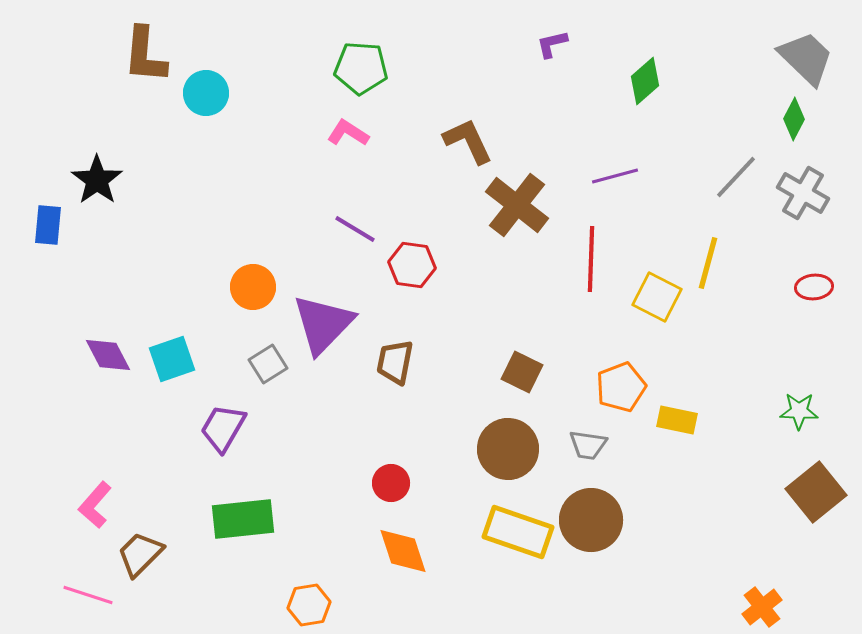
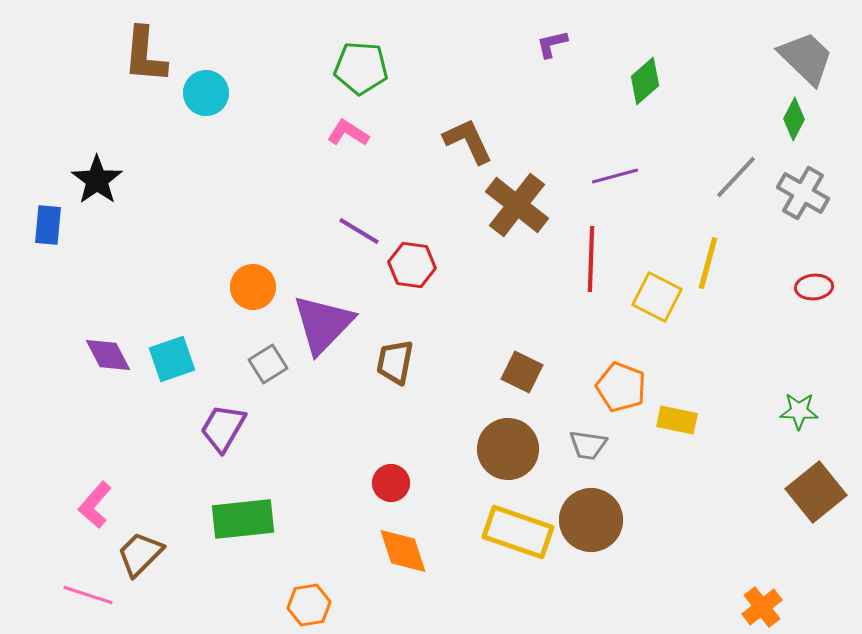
purple line at (355, 229): moved 4 px right, 2 px down
orange pentagon at (621, 387): rotated 30 degrees counterclockwise
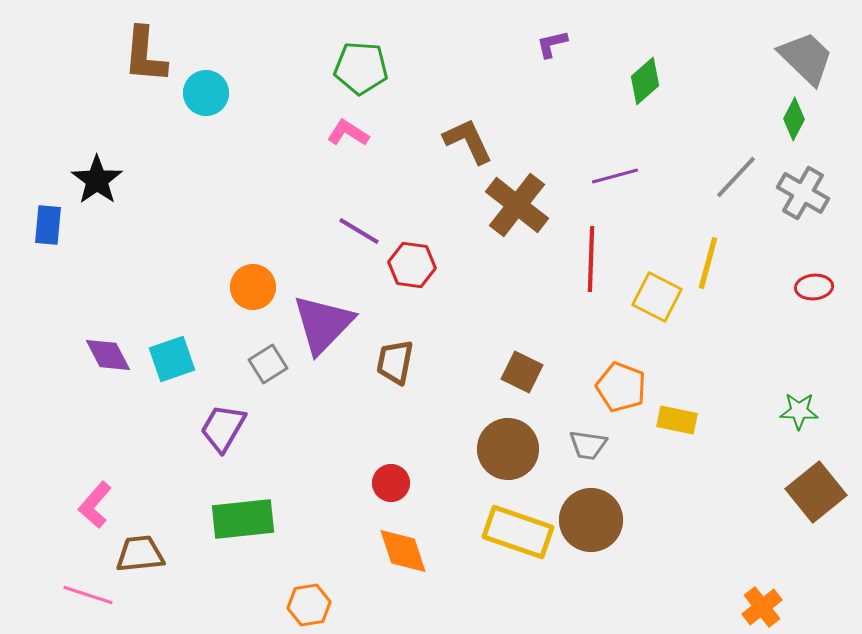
brown trapezoid at (140, 554): rotated 39 degrees clockwise
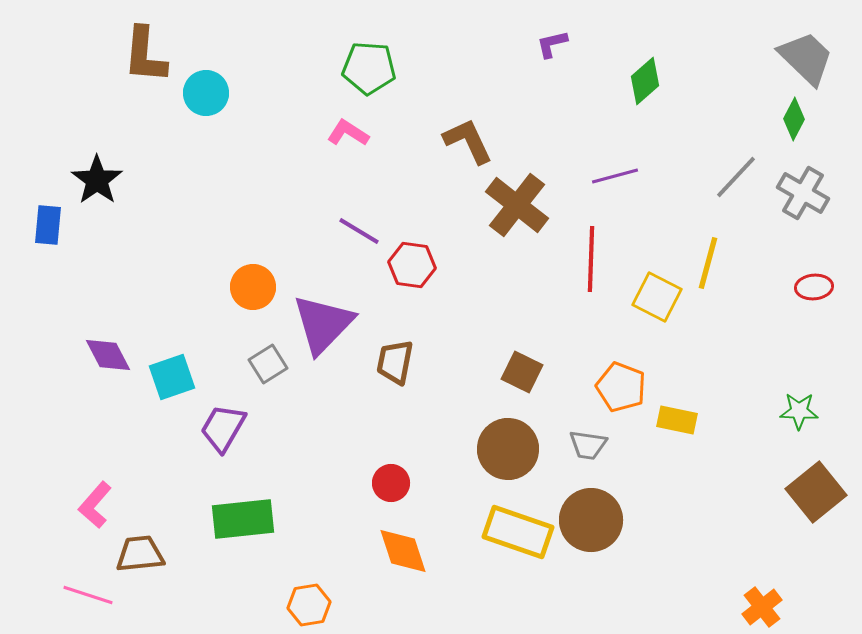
green pentagon at (361, 68): moved 8 px right
cyan square at (172, 359): moved 18 px down
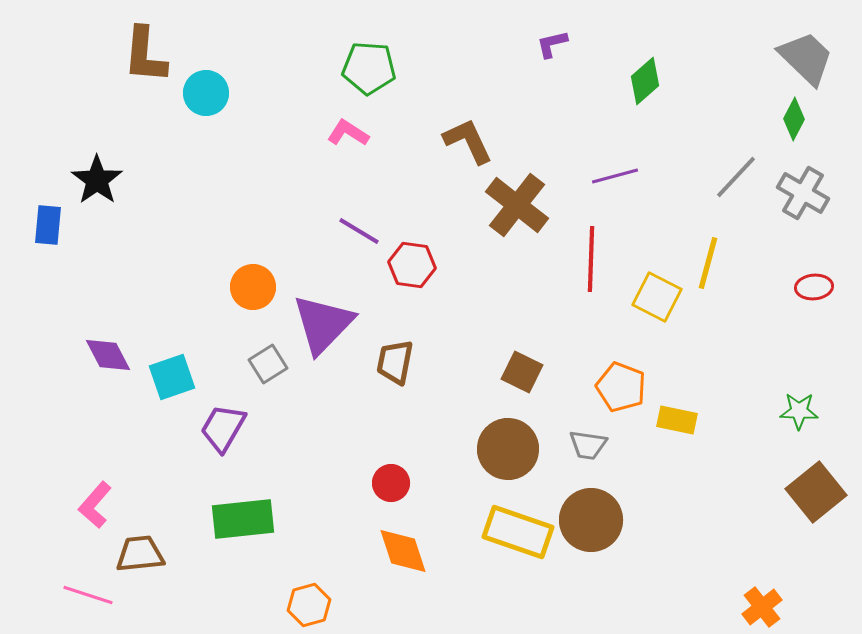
orange hexagon at (309, 605): rotated 6 degrees counterclockwise
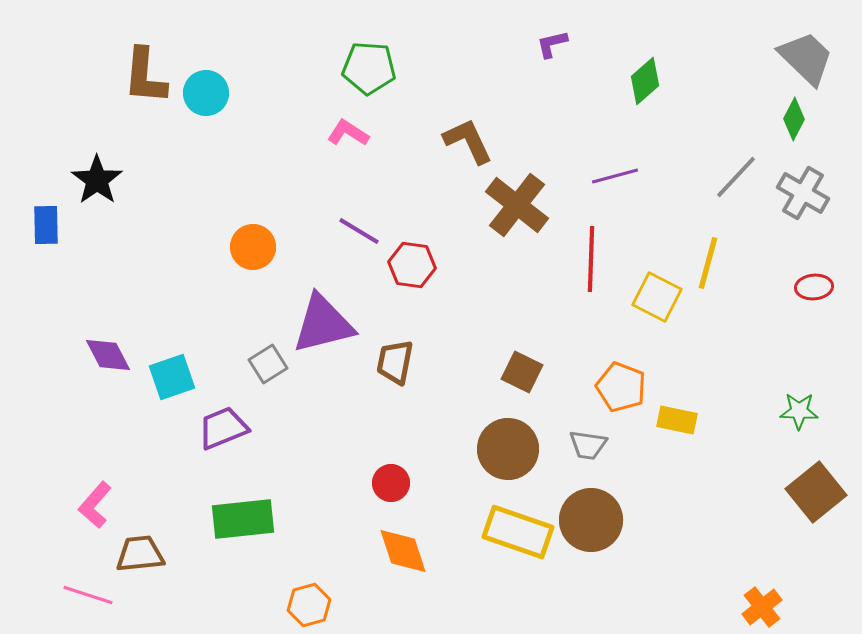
brown L-shape at (145, 55): moved 21 px down
blue rectangle at (48, 225): moved 2 px left; rotated 6 degrees counterclockwise
orange circle at (253, 287): moved 40 px up
purple triangle at (323, 324): rotated 32 degrees clockwise
purple trapezoid at (223, 428): rotated 38 degrees clockwise
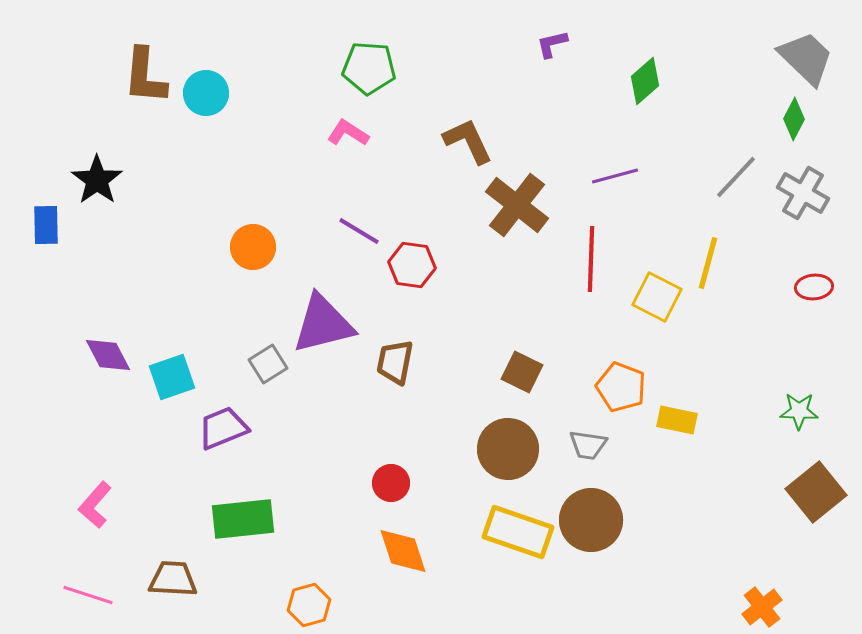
brown trapezoid at (140, 554): moved 33 px right, 25 px down; rotated 9 degrees clockwise
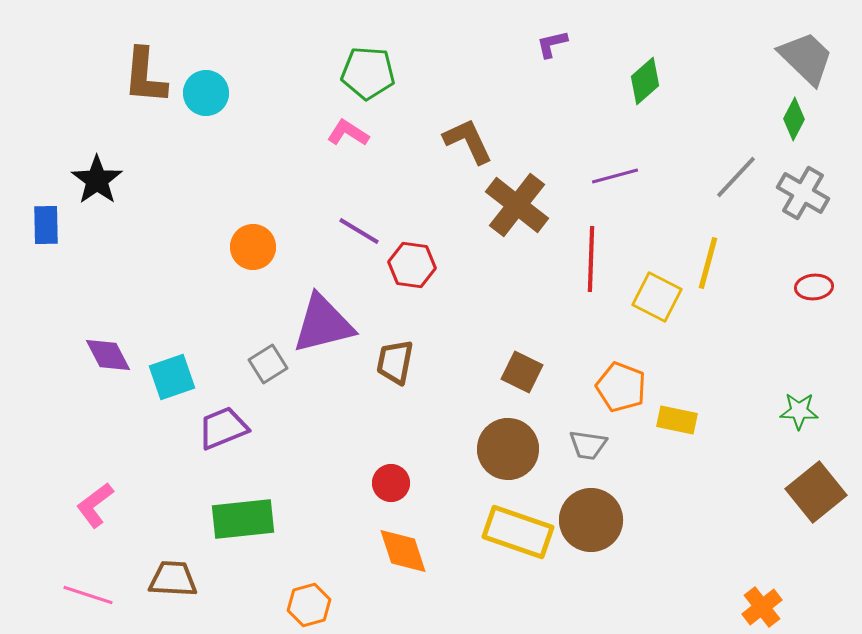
green pentagon at (369, 68): moved 1 px left, 5 px down
pink L-shape at (95, 505): rotated 12 degrees clockwise
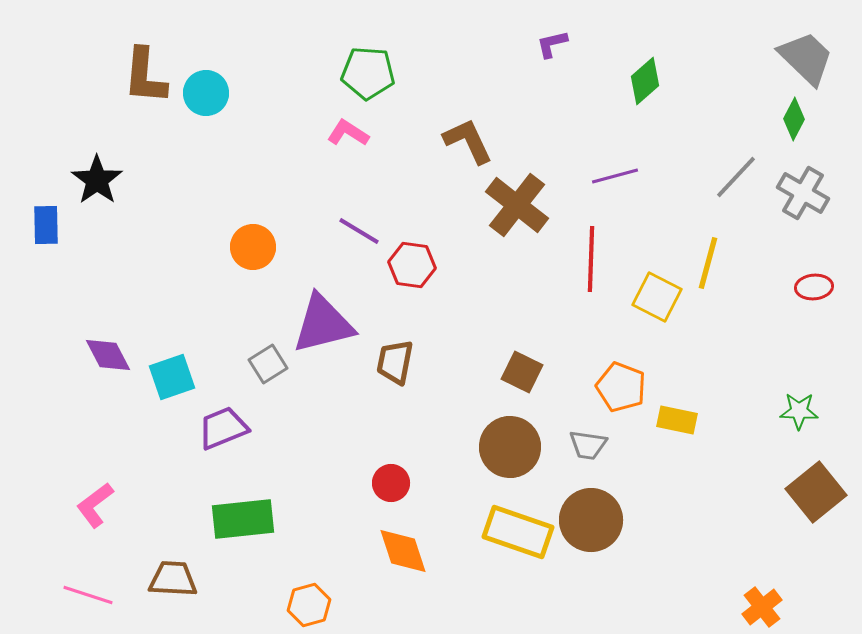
brown circle at (508, 449): moved 2 px right, 2 px up
